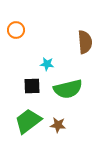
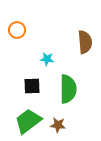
orange circle: moved 1 px right
cyan star: moved 5 px up
green semicircle: rotated 76 degrees counterclockwise
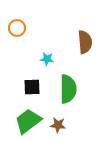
orange circle: moved 2 px up
black square: moved 1 px down
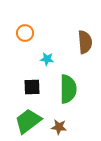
orange circle: moved 8 px right, 5 px down
brown star: moved 1 px right, 2 px down
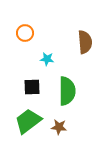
green semicircle: moved 1 px left, 2 px down
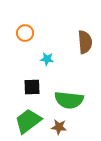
green semicircle: moved 2 px right, 9 px down; rotated 96 degrees clockwise
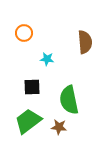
orange circle: moved 1 px left
green semicircle: rotated 72 degrees clockwise
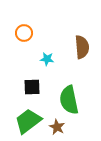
brown semicircle: moved 3 px left, 5 px down
brown star: moved 2 px left; rotated 21 degrees clockwise
